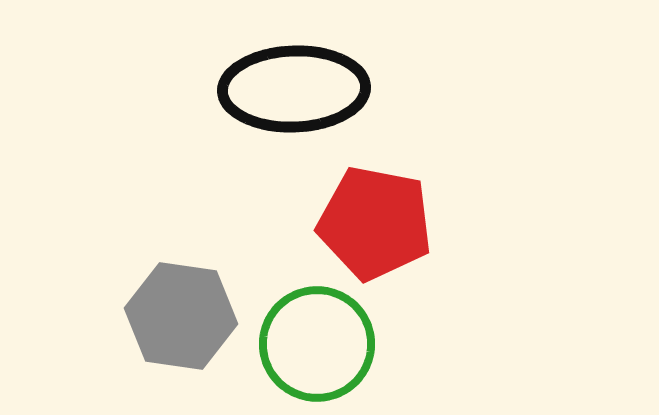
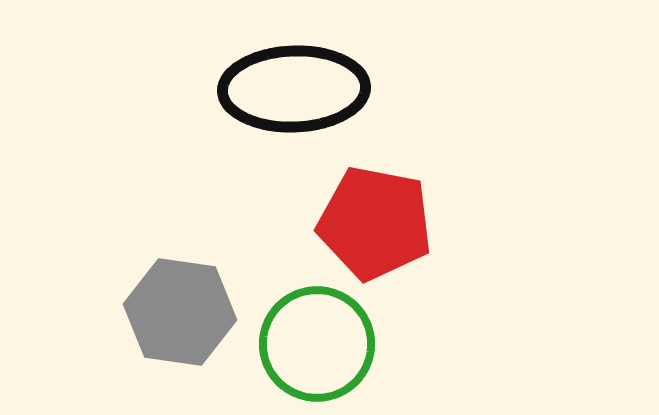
gray hexagon: moved 1 px left, 4 px up
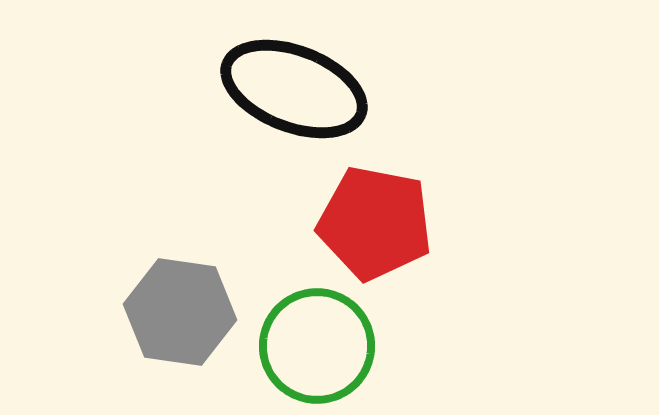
black ellipse: rotated 23 degrees clockwise
green circle: moved 2 px down
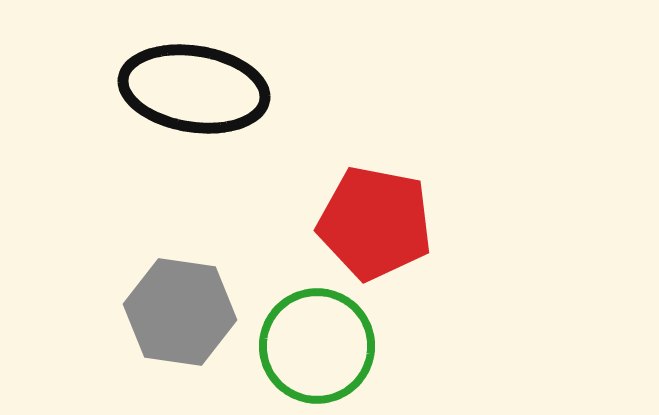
black ellipse: moved 100 px left; rotated 12 degrees counterclockwise
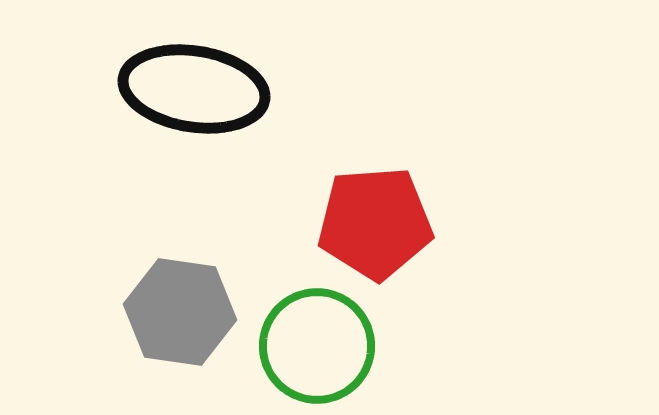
red pentagon: rotated 15 degrees counterclockwise
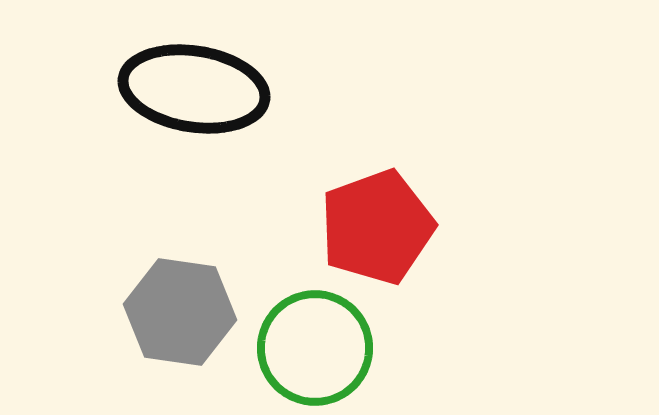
red pentagon: moved 2 px right, 4 px down; rotated 16 degrees counterclockwise
green circle: moved 2 px left, 2 px down
